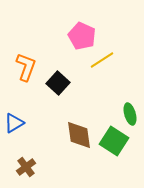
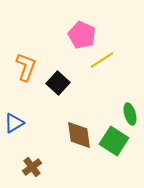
pink pentagon: moved 1 px up
brown cross: moved 6 px right
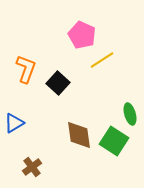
orange L-shape: moved 2 px down
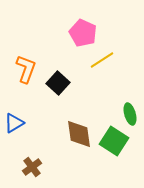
pink pentagon: moved 1 px right, 2 px up
brown diamond: moved 1 px up
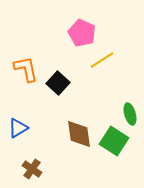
pink pentagon: moved 1 px left
orange L-shape: rotated 32 degrees counterclockwise
blue triangle: moved 4 px right, 5 px down
brown cross: moved 2 px down; rotated 18 degrees counterclockwise
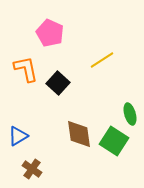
pink pentagon: moved 32 px left
blue triangle: moved 8 px down
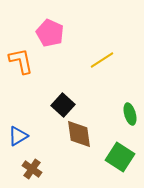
orange L-shape: moved 5 px left, 8 px up
black square: moved 5 px right, 22 px down
green square: moved 6 px right, 16 px down
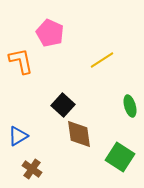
green ellipse: moved 8 px up
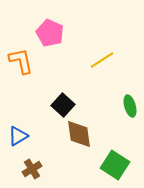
green square: moved 5 px left, 8 px down
brown cross: rotated 24 degrees clockwise
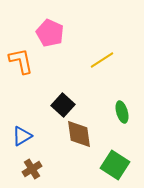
green ellipse: moved 8 px left, 6 px down
blue triangle: moved 4 px right
